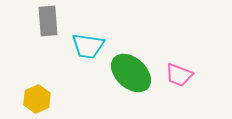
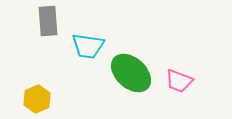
pink trapezoid: moved 6 px down
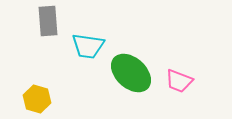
yellow hexagon: rotated 20 degrees counterclockwise
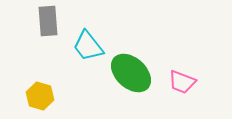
cyan trapezoid: rotated 44 degrees clockwise
pink trapezoid: moved 3 px right, 1 px down
yellow hexagon: moved 3 px right, 3 px up
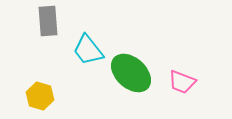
cyan trapezoid: moved 4 px down
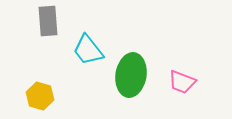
green ellipse: moved 2 px down; rotated 57 degrees clockwise
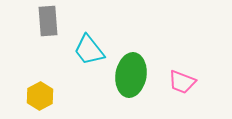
cyan trapezoid: moved 1 px right
yellow hexagon: rotated 16 degrees clockwise
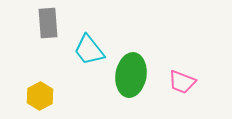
gray rectangle: moved 2 px down
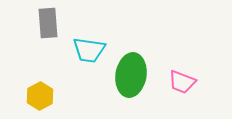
cyan trapezoid: rotated 44 degrees counterclockwise
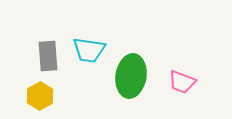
gray rectangle: moved 33 px down
green ellipse: moved 1 px down
